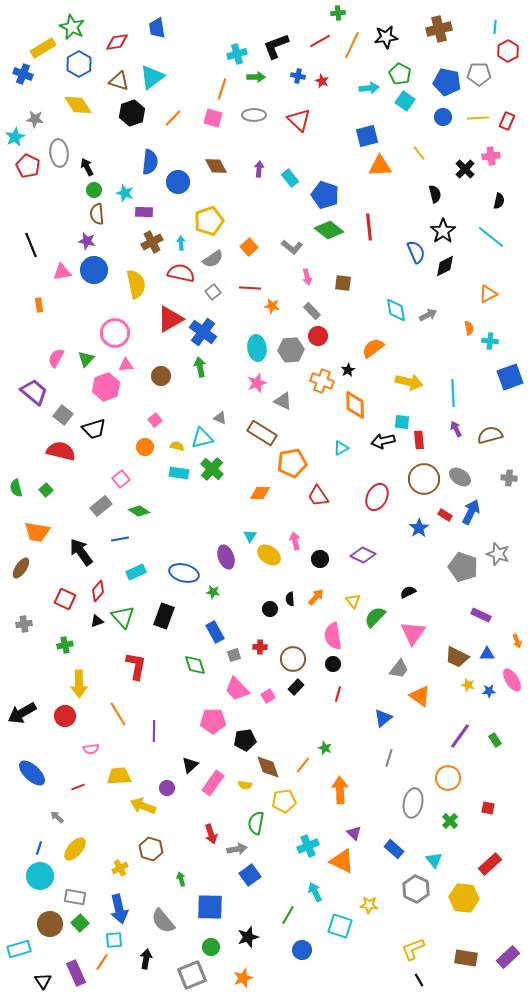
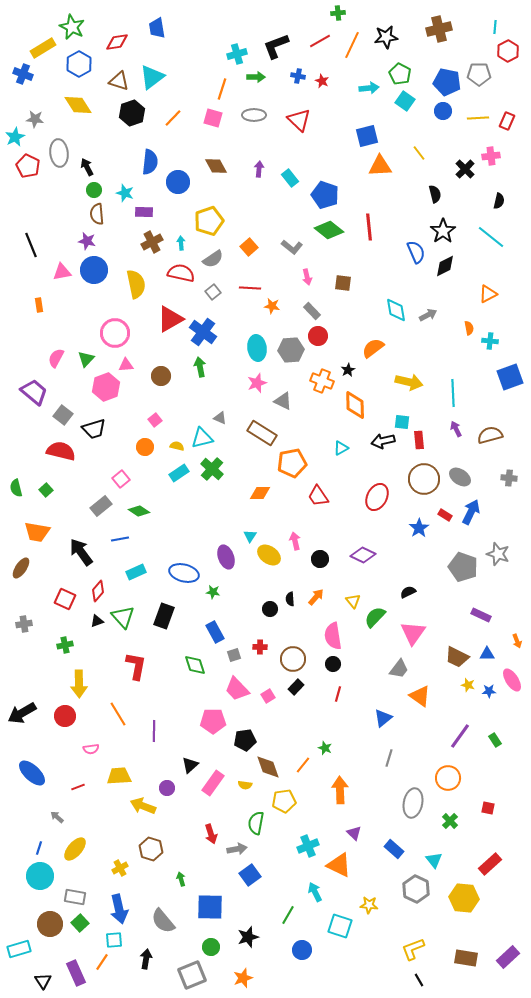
blue circle at (443, 117): moved 6 px up
cyan rectangle at (179, 473): rotated 42 degrees counterclockwise
orange triangle at (342, 861): moved 3 px left, 4 px down
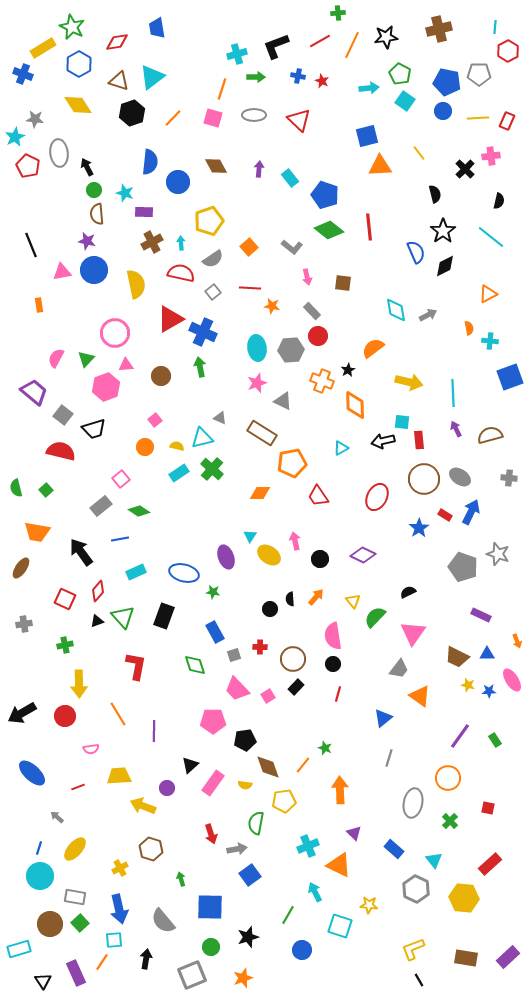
blue cross at (203, 332): rotated 12 degrees counterclockwise
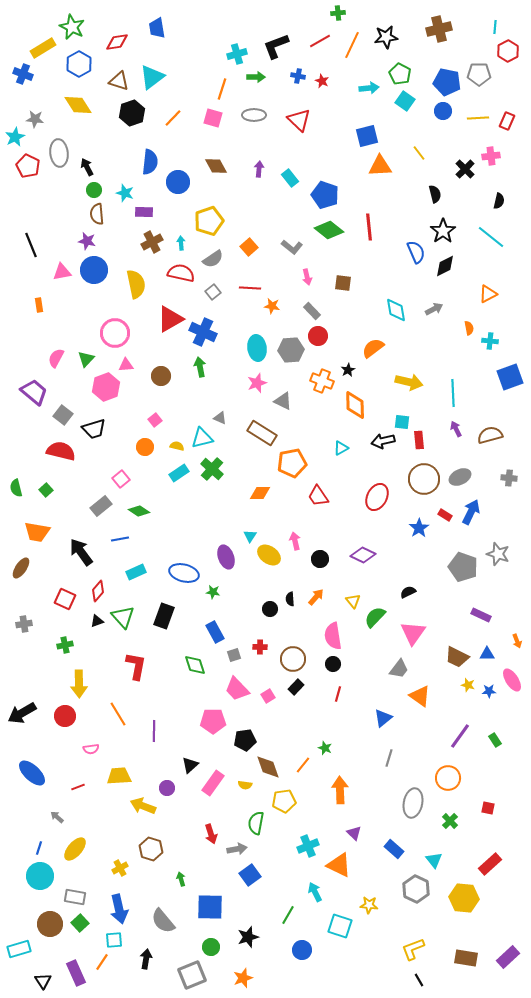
gray arrow at (428, 315): moved 6 px right, 6 px up
gray ellipse at (460, 477): rotated 60 degrees counterclockwise
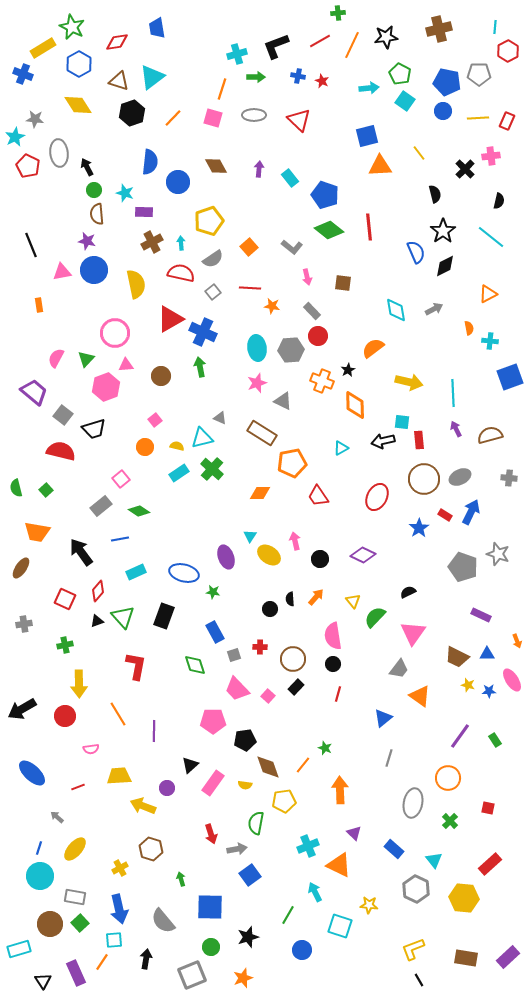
pink square at (268, 696): rotated 16 degrees counterclockwise
black arrow at (22, 713): moved 4 px up
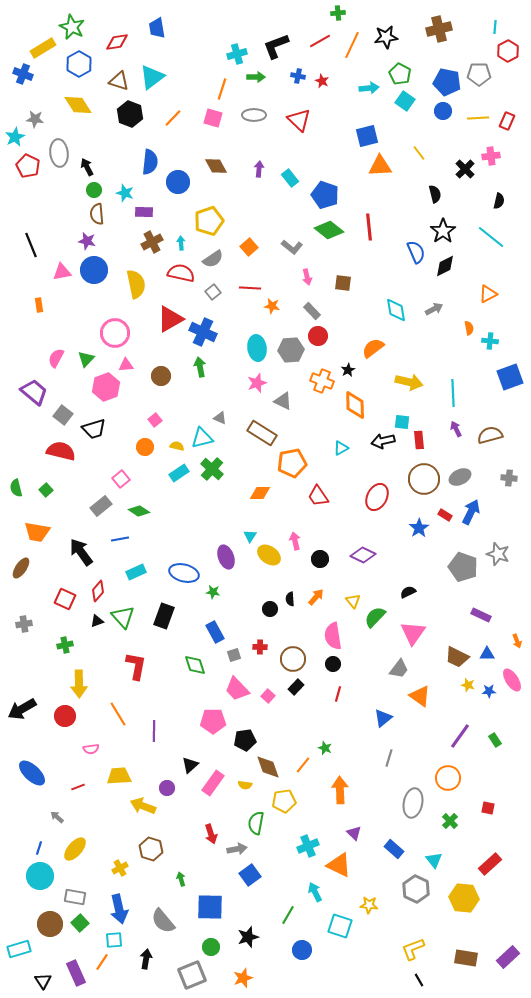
black hexagon at (132, 113): moved 2 px left, 1 px down; rotated 20 degrees counterclockwise
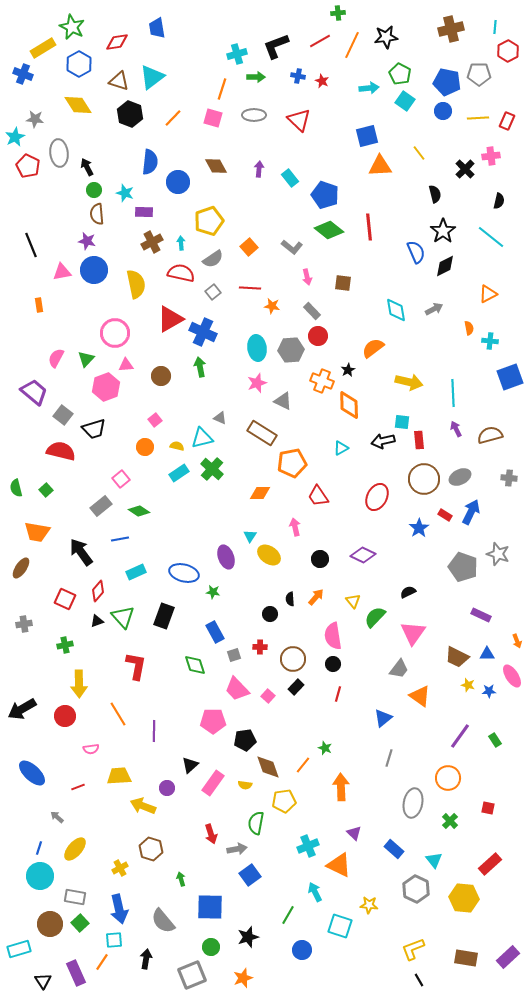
brown cross at (439, 29): moved 12 px right
orange diamond at (355, 405): moved 6 px left
pink arrow at (295, 541): moved 14 px up
black circle at (270, 609): moved 5 px down
pink ellipse at (512, 680): moved 4 px up
orange arrow at (340, 790): moved 1 px right, 3 px up
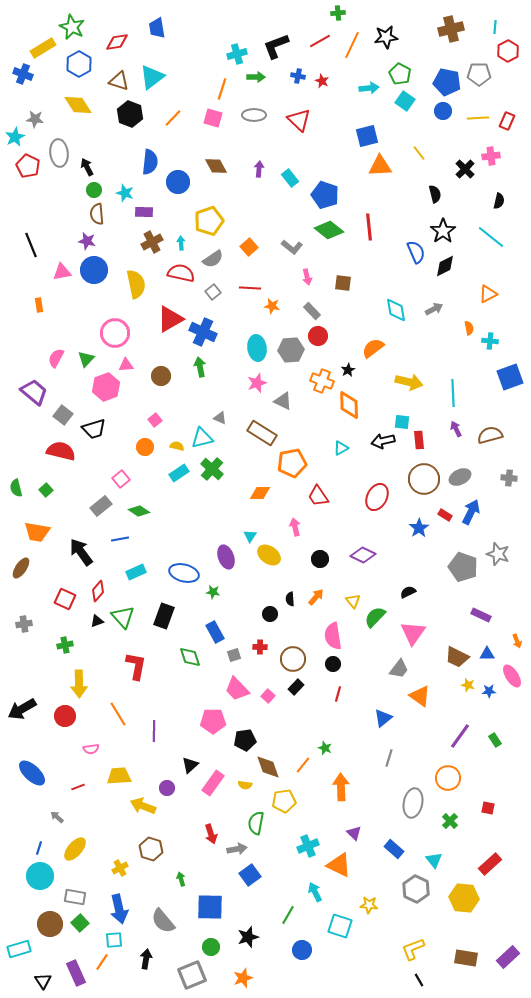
green diamond at (195, 665): moved 5 px left, 8 px up
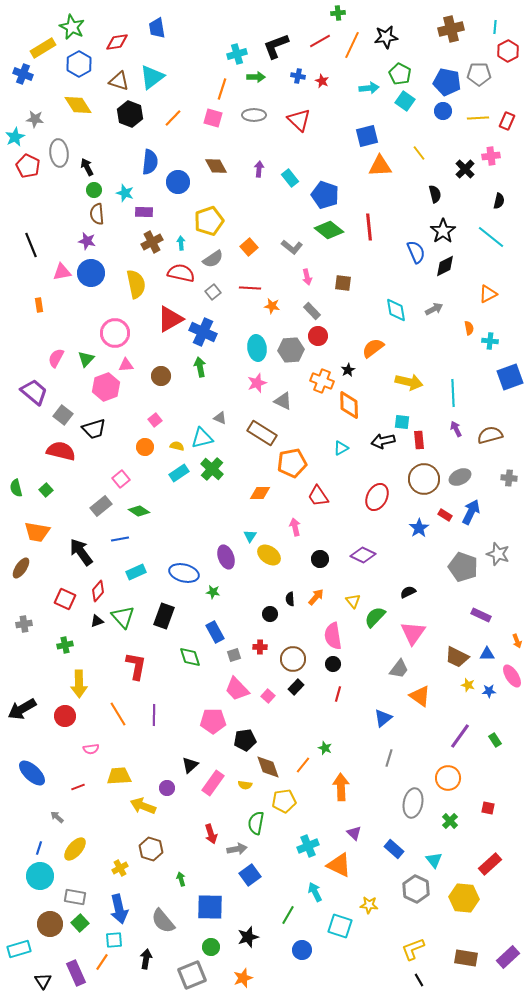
blue circle at (94, 270): moved 3 px left, 3 px down
purple line at (154, 731): moved 16 px up
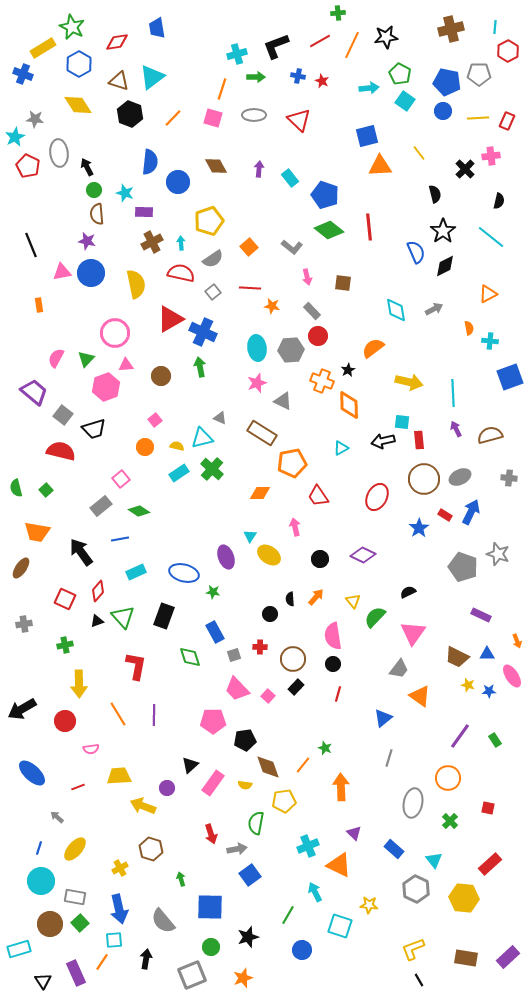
red circle at (65, 716): moved 5 px down
cyan circle at (40, 876): moved 1 px right, 5 px down
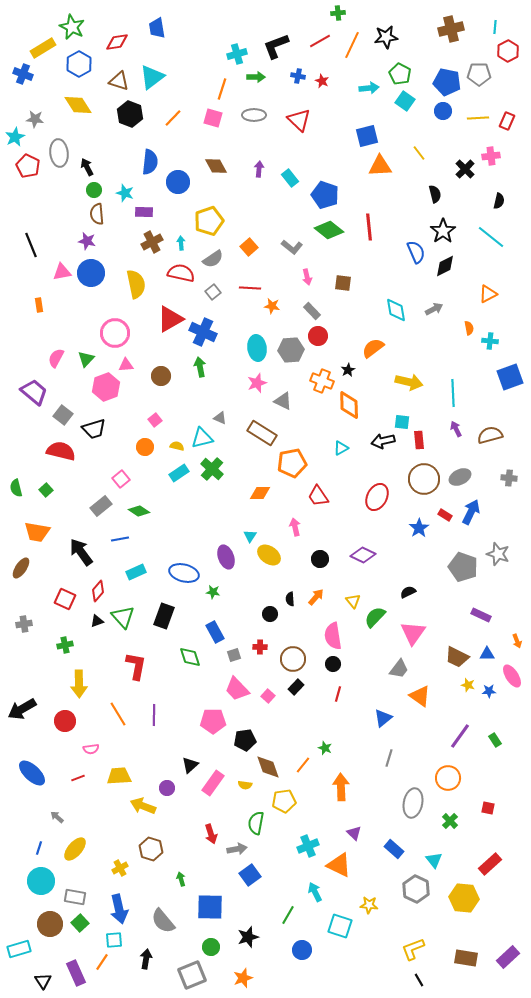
red line at (78, 787): moved 9 px up
